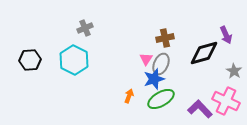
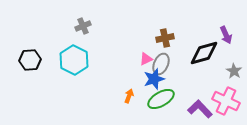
gray cross: moved 2 px left, 2 px up
pink triangle: rotated 32 degrees clockwise
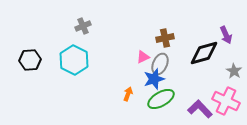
pink triangle: moved 3 px left, 2 px up
gray ellipse: moved 1 px left
orange arrow: moved 1 px left, 2 px up
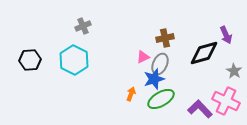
orange arrow: moved 3 px right
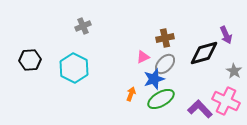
cyan hexagon: moved 8 px down
gray ellipse: moved 5 px right; rotated 20 degrees clockwise
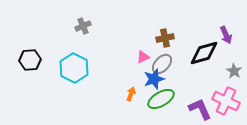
gray ellipse: moved 3 px left
purple L-shape: rotated 20 degrees clockwise
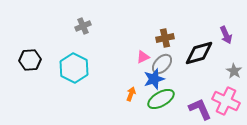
black diamond: moved 5 px left
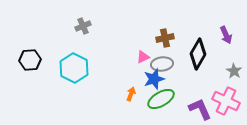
black diamond: moved 1 px left, 1 px down; rotated 44 degrees counterclockwise
gray ellipse: rotated 40 degrees clockwise
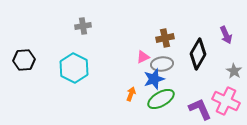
gray cross: rotated 14 degrees clockwise
black hexagon: moved 6 px left
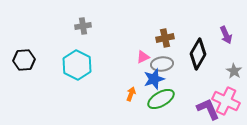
cyan hexagon: moved 3 px right, 3 px up
purple L-shape: moved 8 px right
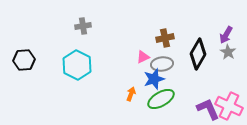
purple arrow: rotated 54 degrees clockwise
gray star: moved 6 px left, 19 px up
pink cross: moved 3 px right, 5 px down
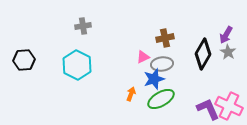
black diamond: moved 5 px right
